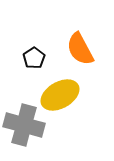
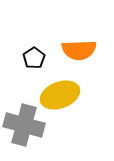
orange semicircle: moved 1 px left, 1 px down; rotated 64 degrees counterclockwise
yellow ellipse: rotated 9 degrees clockwise
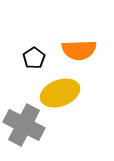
yellow ellipse: moved 2 px up
gray cross: rotated 12 degrees clockwise
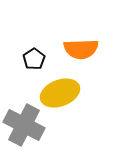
orange semicircle: moved 2 px right, 1 px up
black pentagon: moved 1 px down
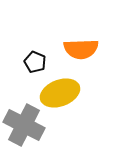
black pentagon: moved 1 px right, 3 px down; rotated 15 degrees counterclockwise
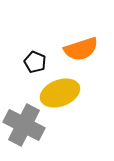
orange semicircle: rotated 16 degrees counterclockwise
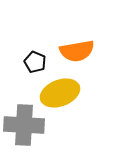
orange semicircle: moved 4 px left, 2 px down; rotated 8 degrees clockwise
gray cross: rotated 24 degrees counterclockwise
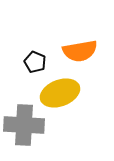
orange semicircle: moved 3 px right
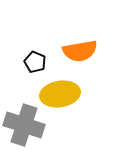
yellow ellipse: moved 1 px down; rotated 12 degrees clockwise
gray cross: rotated 15 degrees clockwise
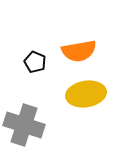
orange semicircle: moved 1 px left
yellow ellipse: moved 26 px right
